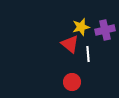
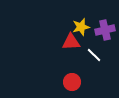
red triangle: moved 1 px right, 2 px up; rotated 42 degrees counterclockwise
white line: moved 6 px right, 1 px down; rotated 42 degrees counterclockwise
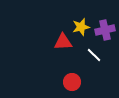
red triangle: moved 8 px left
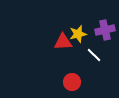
yellow star: moved 3 px left, 7 px down
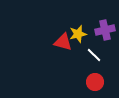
red triangle: rotated 18 degrees clockwise
red circle: moved 23 px right
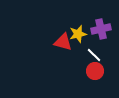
purple cross: moved 4 px left, 1 px up
red circle: moved 11 px up
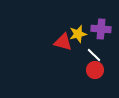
purple cross: rotated 18 degrees clockwise
red circle: moved 1 px up
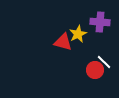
purple cross: moved 1 px left, 7 px up
yellow star: rotated 12 degrees counterclockwise
white line: moved 10 px right, 7 px down
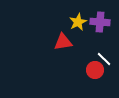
yellow star: moved 12 px up
red triangle: rotated 24 degrees counterclockwise
white line: moved 3 px up
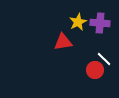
purple cross: moved 1 px down
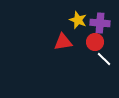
yellow star: moved 2 px up; rotated 24 degrees counterclockwise
red circle: moved 28 px up
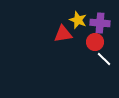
red triangle: moved 8 px up
